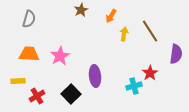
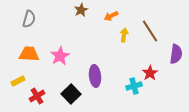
orange arrow: rotated 32 degrees clockwise
yellow arrow: moved 1 px down
yellow rectangle: rotated 24 degrees counterclockwise
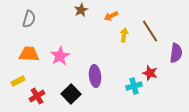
purple semicircle: moved 1 px up
red star: rotated 21 degrees counterclockwise
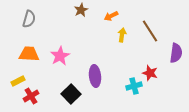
yellow arrow: moved 2 px left
red cross: moved 6 px left
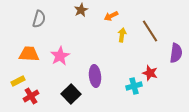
gray semicircle: moved 10 px right
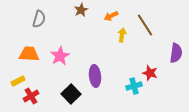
brown line: moved 5 px left, 6 px up
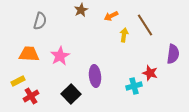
gray semicircle: moved 1 px right, 2 px down
yellow arrow: moved 2 px right
purple semicircle: moved 3 px left, 1 px down
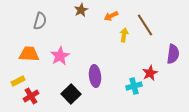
red star: rotated 28 degrees clockwise
